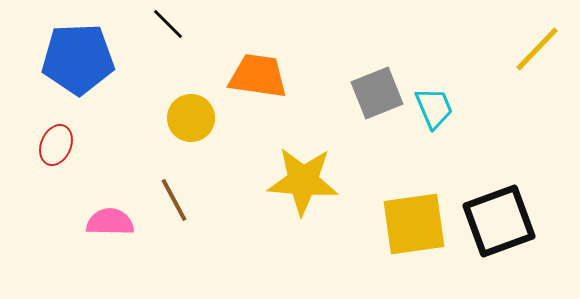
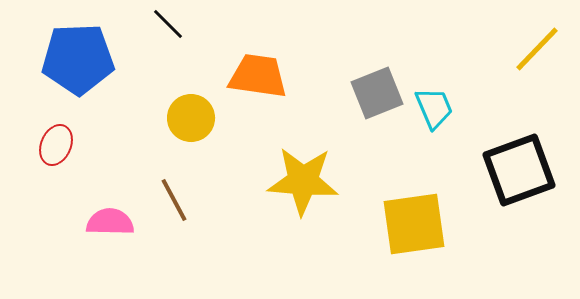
black square: moved 20 px right, 51 px up
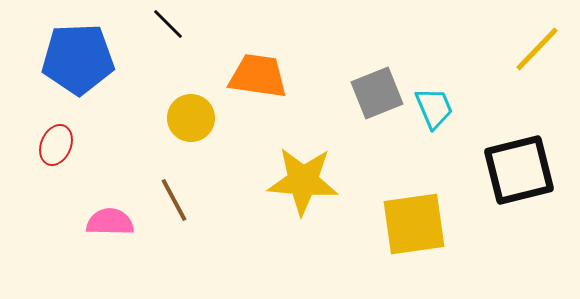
black square: rotated 6 degrees clockwise
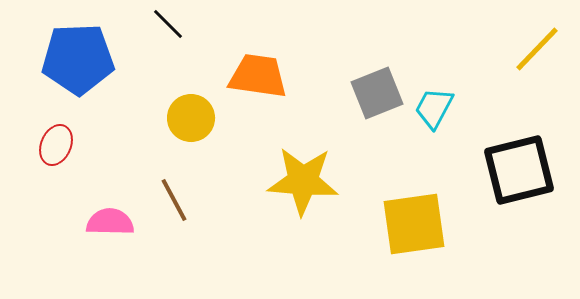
cyan trapezoid: rotated 129 degrees counterclockwise
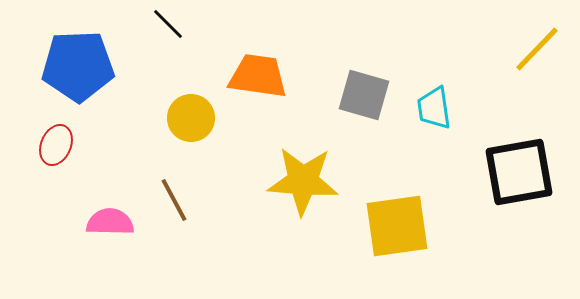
blue pentagon: moved 7 px down
gray square: moved 13 px left, 2 px down; rotated 38 degrees clockwise
cyan trapezoid: rotated 36 degrees counterclockwise
black square: moved 2 px down; rotated 4 degrees clockwise
yellow square: moved 17 px left, 2 px down
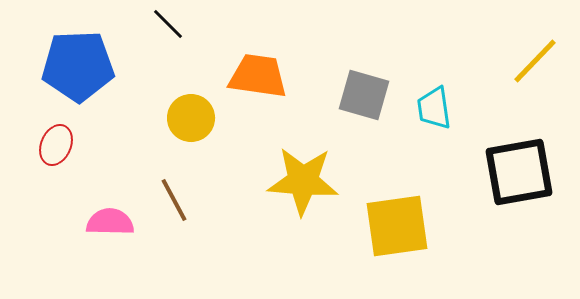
yellow line: moved 2 px left, 12 px down
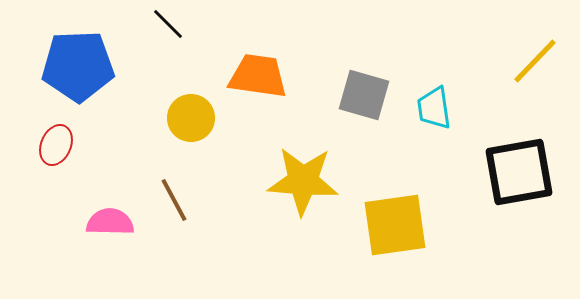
yellow square: moved 2 px left, 1 px up
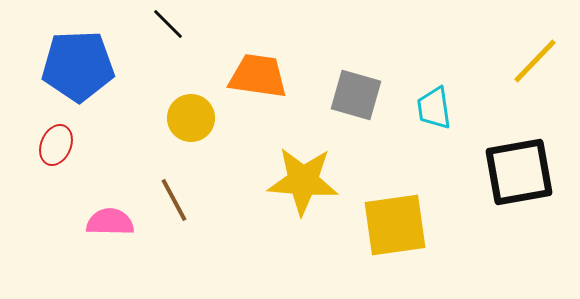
gray square: moved 8 px left
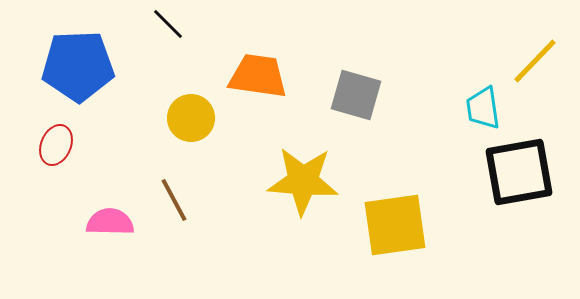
cyan trapezoid: moved 49 px right
